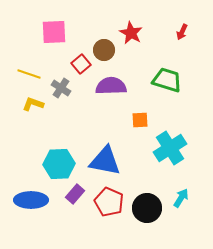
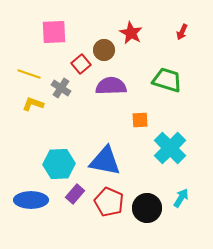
cyan cross: rotated 12 degrees counterclockwise
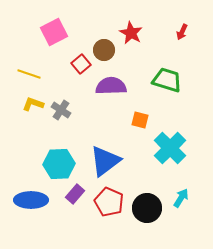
pink square: rotated 24 degrees counterclockwise
gray cross: moved 22 px down
orange square: rotated 18 degrees clockwise
blue triangle: rotated 48 degrees counterclockwise
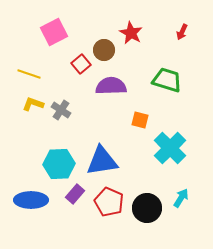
blue triangle: moved 3 px left; rotated 28 degrees clockwise
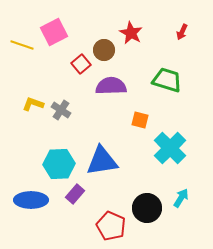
yellow line: moved 7 px left, 29 px up
red pentagon: moved 2 px right, 24 px down
